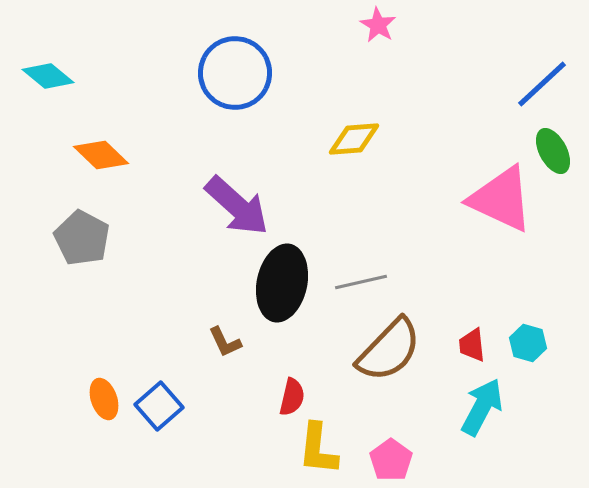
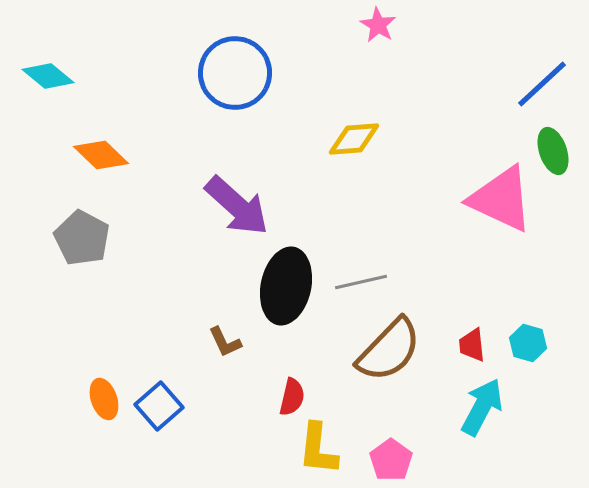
green ellipse: rotated 9 degrees clockwise
black ellipse: moved 4 px right, 3 px down
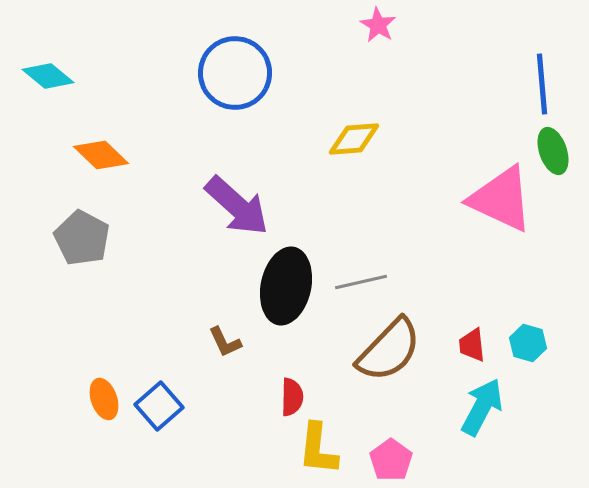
blue line: rotated 52 degrees counterclockwise
red semicircle: rotated 12 degrees counterclockwise
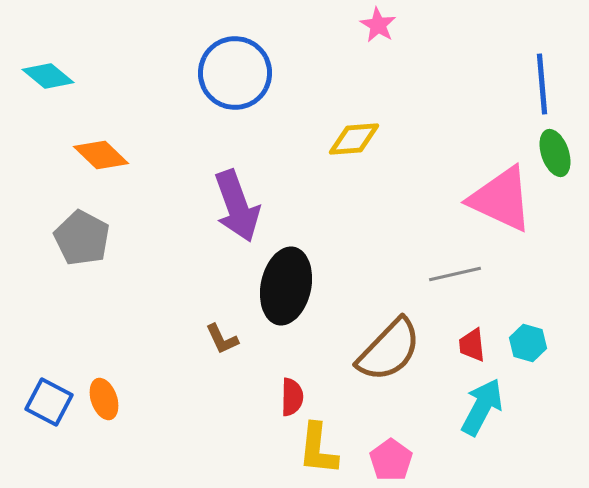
green ellipse: moved 2 px right, 2 px down
purple arrow: rotated 28 degrees clockwise
gray line: moved 94 px right, 8 px up
brown L-shape: moved 3 px left, 3 px up
blue square: moved 110 px left, 4 px up; rotated 21 degrees counterclockwise
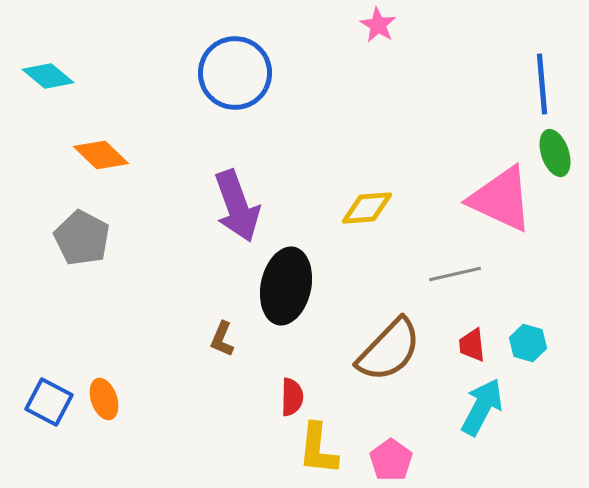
yellow diamond: moved 13 px right, 69 px down
brown L-shape: rotated 48 degrees clockwise
